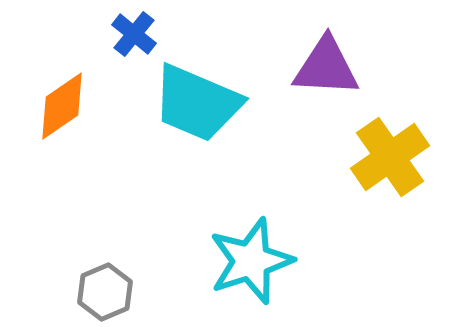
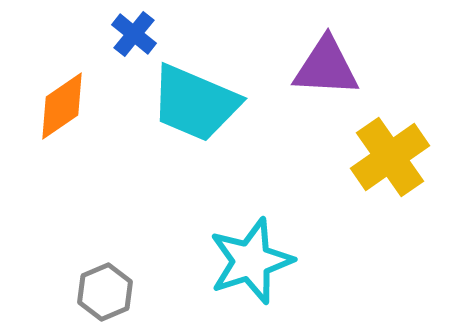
cyan trapezoid: moved 2 px left
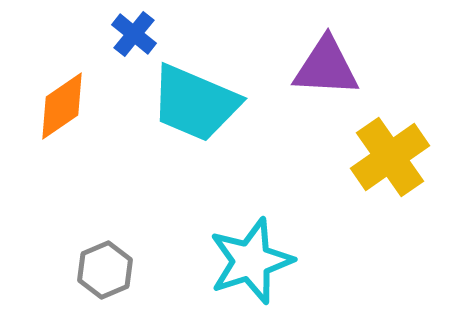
gray hexagon: moved 22 px up
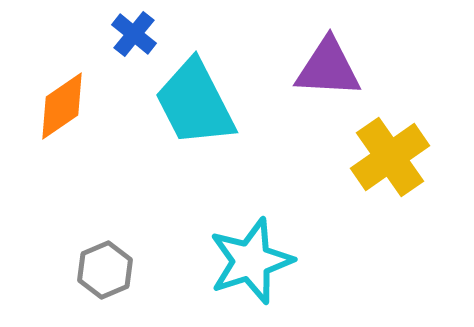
purple triangle: moved 2 px right, 1 px down
cyan trapezoid: rotated 40 degrees clockwise
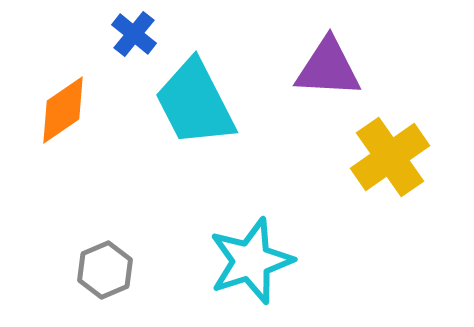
orange diamond: moved 1 px right, 4 px down
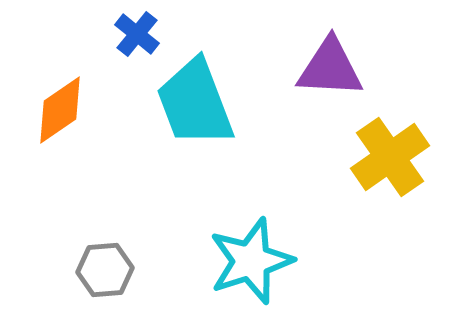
blue cross: moved 3 px right
purple triangle: moved 2 px right
cyan trapezoid: rotated 6 degrees clockwise
orange diamond: moved 3 px left
gray hexagon: rotated 18 degrees clockwise
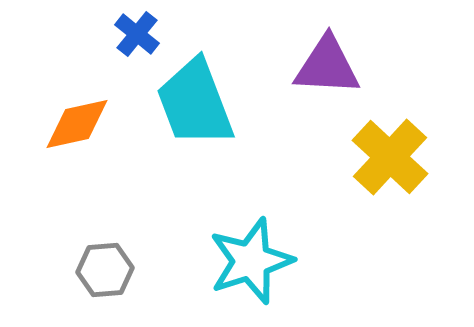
purple triangle: moved 3 px left, 2 px up
orange diamond: moved 17 px right, 14 px down; rotated 22 degrees clockwise
yellow cross: rotated 12 degrees counterclockwise
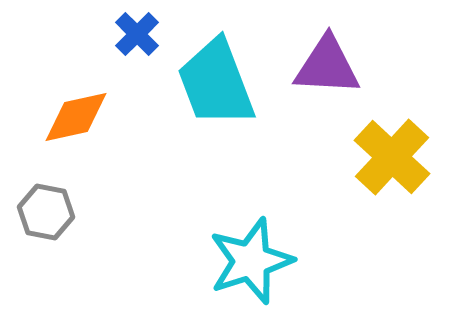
blue cross: rotated 6 degrees clockwise
cyan trapezoid: moved 21 px right, 20 px up
orange diamond: moved 1 px left, 7 px up
yellow cross: moved 2 px right
gray hexagon: moved 59 px left, 58 px up; rotated 16 degrees clockwise
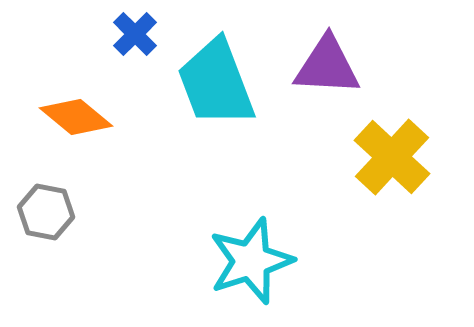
blue cross: moved 2 px left
orange diamond: rotated 52 degrees clockwise
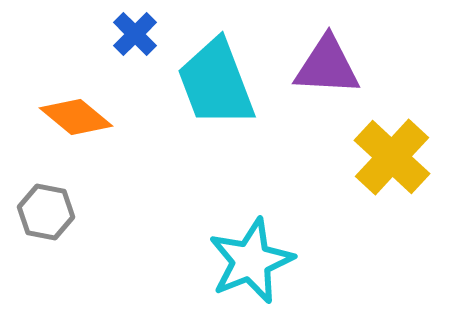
cyan star: rotated 4 degrees counterclockwise
